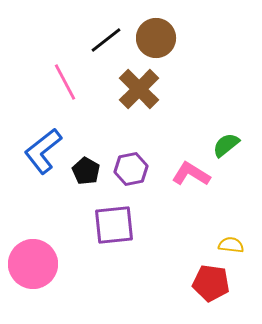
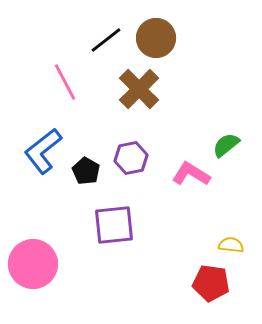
purple hexagon: moved 11 px up
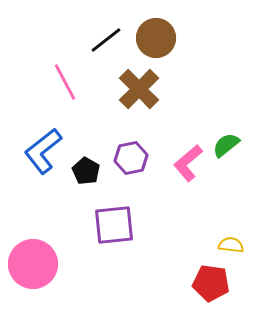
pink L-shape: moved 3 px left, 11 px up; rotated 72 degrees counterclockwise
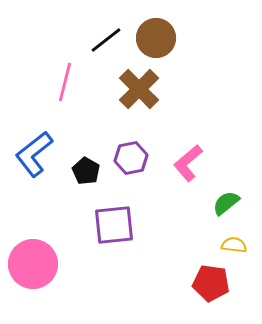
pink line: rotated 42 degrees clockwise
green semicircle: moved 58 px down
blue L-shape: moved 9 px left, 3 px down
yellow semicircle: moved 3 px right
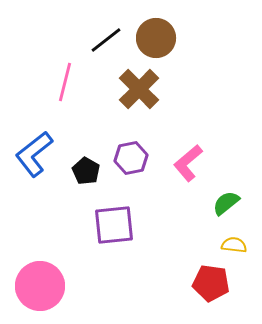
pink circle: moved 7 px right, 22 px down
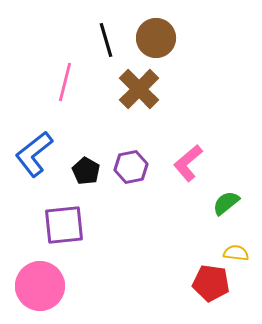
black line: rotated 68 degrees counterclockwise
purple hexagon: moved 9 px down
purple square: moved 50 px left
yellow semicircle: moved 2 px right, 8 px down
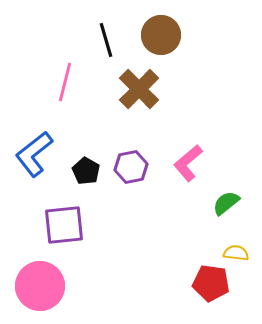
brown circle: moved 5 px right, 3 px up
